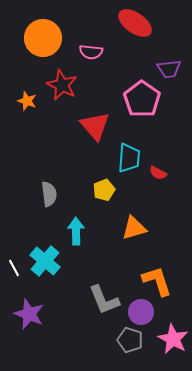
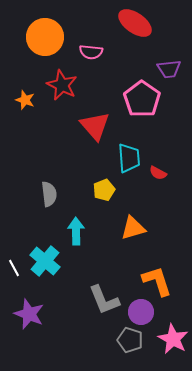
orange circle: moved 2 px right, 1 px up
orange star: moved 2 px left, 1 px up
cyan trapezoid: rotated 8 degrees counterclockwise
orange triangle: moved 1 px left
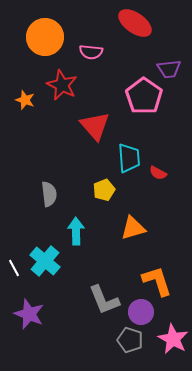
pink pentagon: moved 2 px right, 3 px up
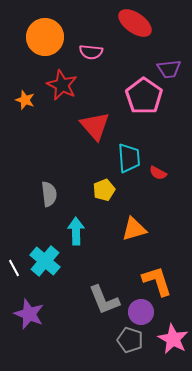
orange triangle: moved 1 px right, 1 px down
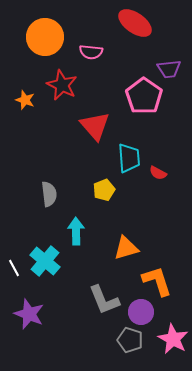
orange triangle: moved 8 px left, 19 px down
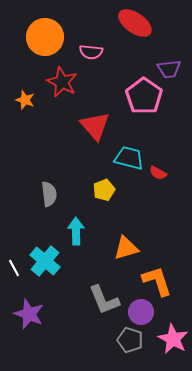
red star: moved 3 px up
cyan trapezoid: rotated 72 degrees counterclockwise
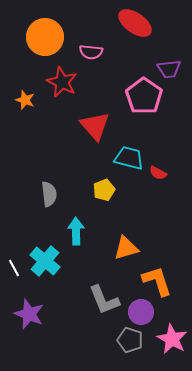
pink star: moved 1 px left
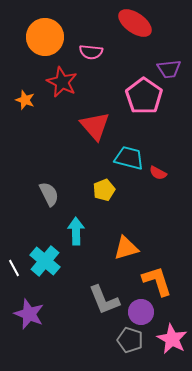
gray semicircle: rotated 20 degrees counterclockwise
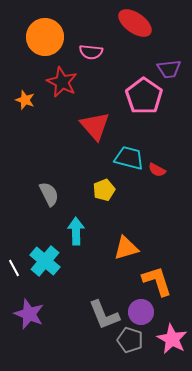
red semicircle: moved 1 px left, 3 px up
gray L-shape: moved 15 px down
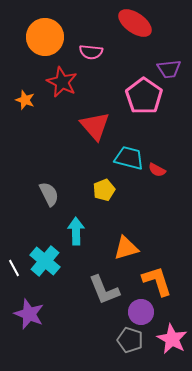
gray L-shape: moved 25 px up
